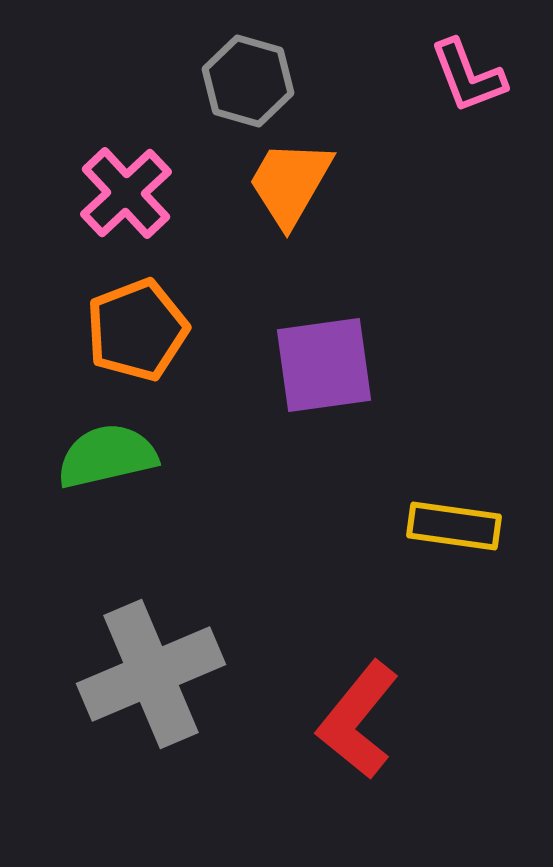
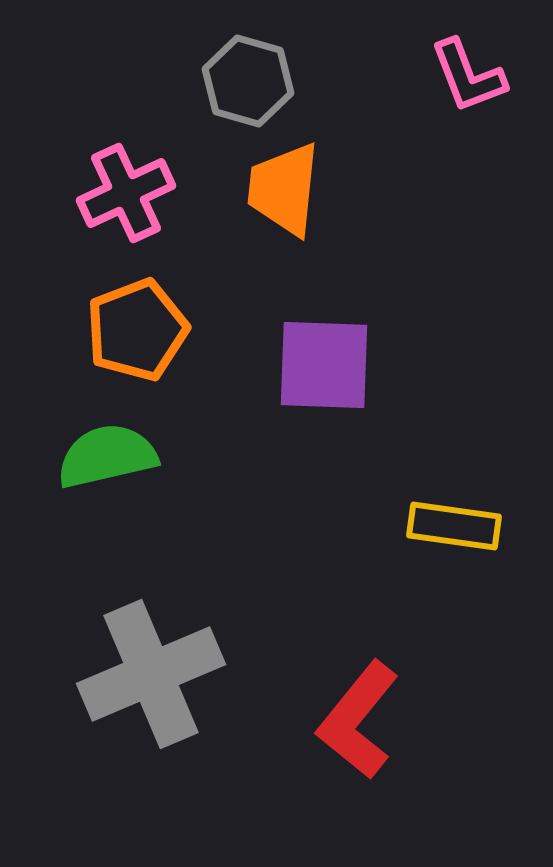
orange trapezoid: moved 6 px left, 6 px down; rotated 24 degrees counterclockwise
pink cross: rotated 18 degrees clockwise
purple square: rotated 10 degrees clockwise
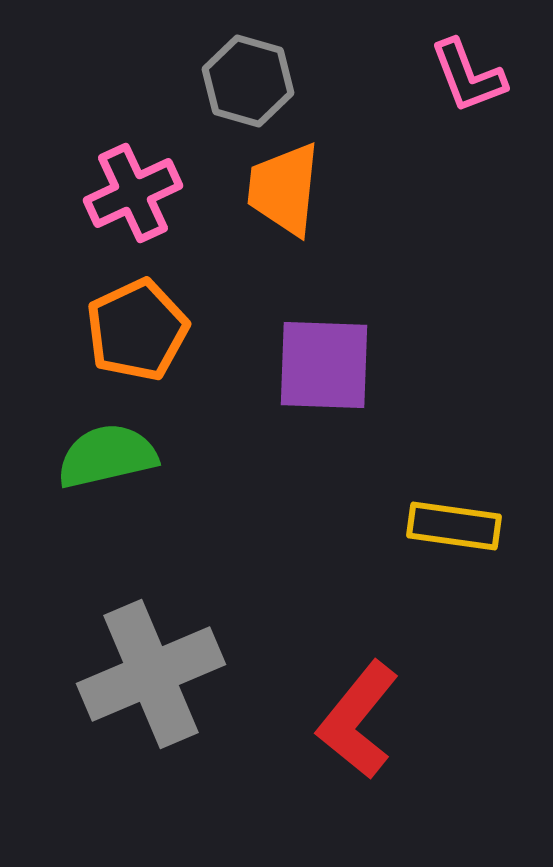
pink cross: moved 7 px right
orange pentagon: rotated 4 degrees counterclockwise
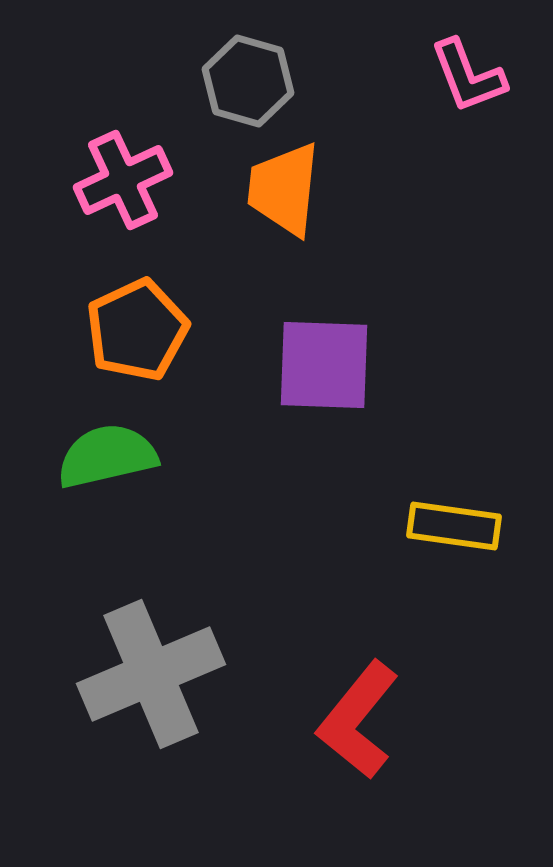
pink cross: moved 10 px left, 13 px up
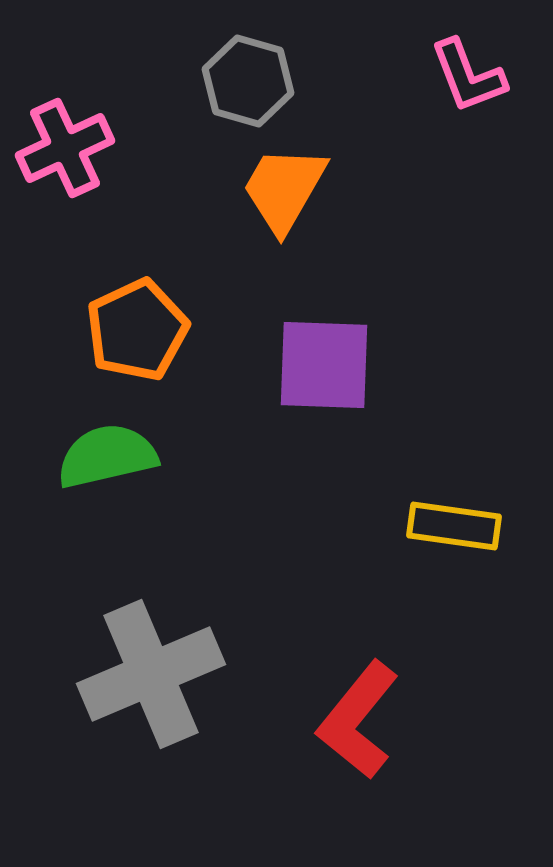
pink cross: moved 58 px left, 32 px up
orange trapezoid: rotated 24 degrees clockwise
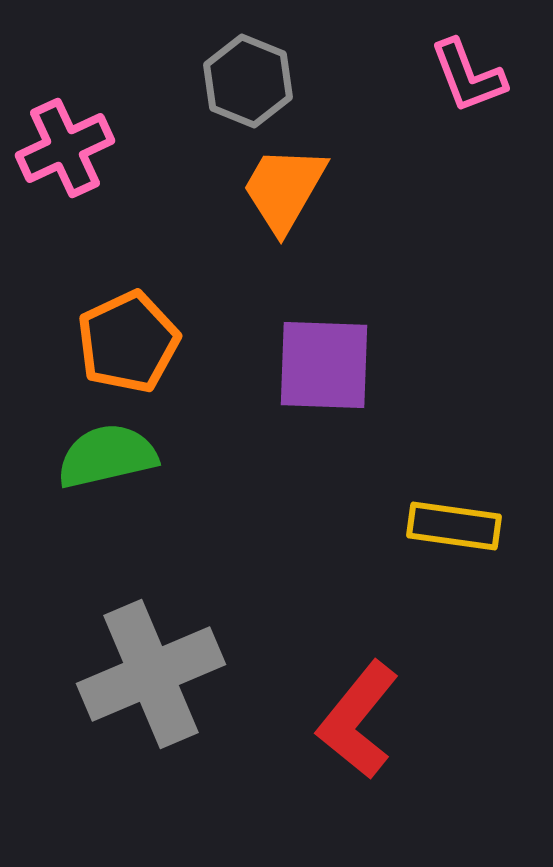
gray hexagon: rotated 6 degrees clockwise
orange pentagon: moved 9 px left, 12 px down
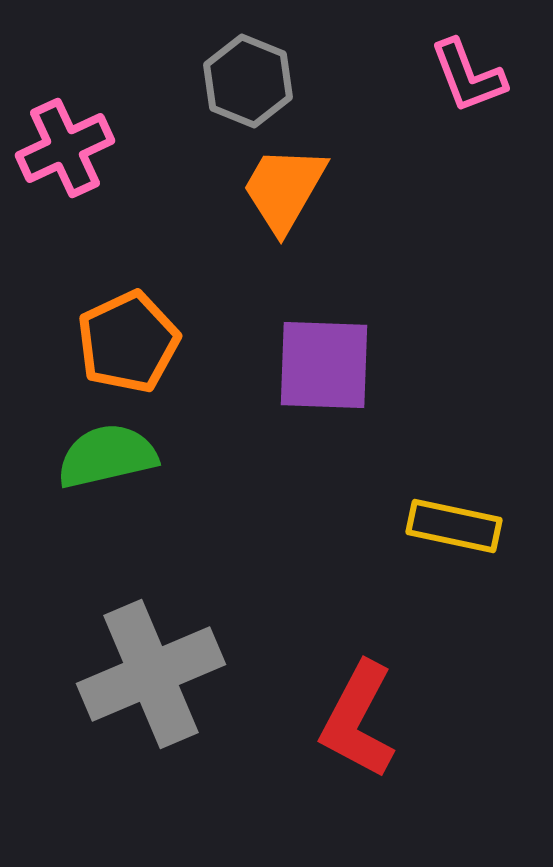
yellow rectangle: rotated 4 degrees clockwise
red L-shape: rotated 11 degrees counterclockwise
